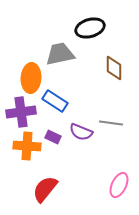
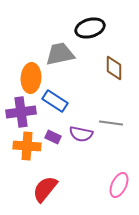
purple semicircle: moved 2 px down; rotated 10 degrees counterclockwise
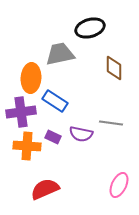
red semicircle: rotated 28 degrees clockwise
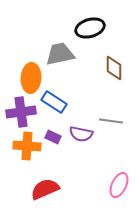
blue rectangle: moved 1 px left, 1 px down
gray line: moved 2 px up
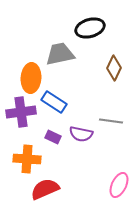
brown diamond: rotated 25 degrees clockwise
orange cross: moved 13 px down
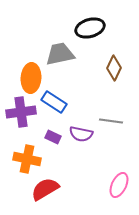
orange cross: rotated 8 degrees clockwise
red semicircle: rotated 8 degrees counterclockwise
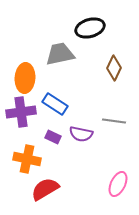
orange ellipse: moved 6 px left
blue rectangle: moved 1 px right, 2 px down
gray line: moved 3 px right
pink ellipse: moved 1 px left, 1 px up
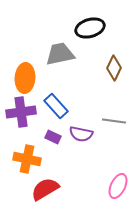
blue rectangle: moved 1 px right, 2 px down; rotated 15 degrees clockwise
pink ellipse: moved 2 px down
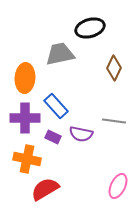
purple cross: moved 4 px right, 6 px down; rotated 8 degrees clockwise
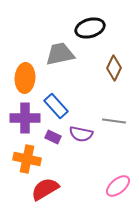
pink ellipse: rotated 25 degrees clockwise
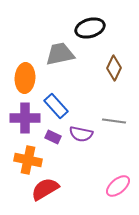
orange cross: moved 1 px right, 1 px down
